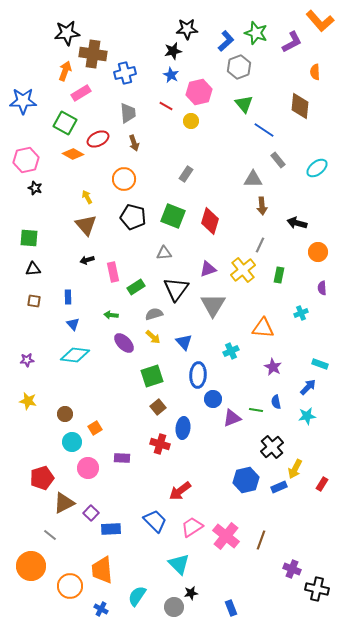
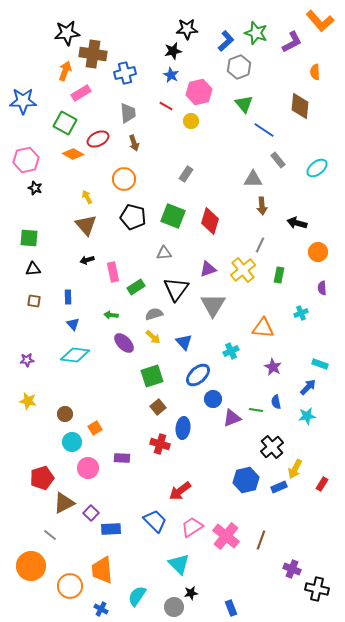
blue ellipse at (198, 375): rotated 45 degrees clockwise
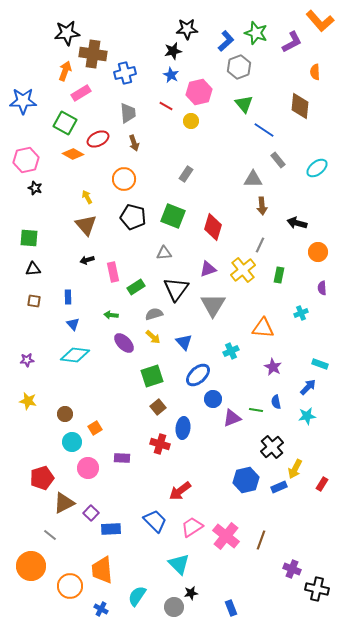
red diamond at (210, 221): moved 3 px right, 6 px down
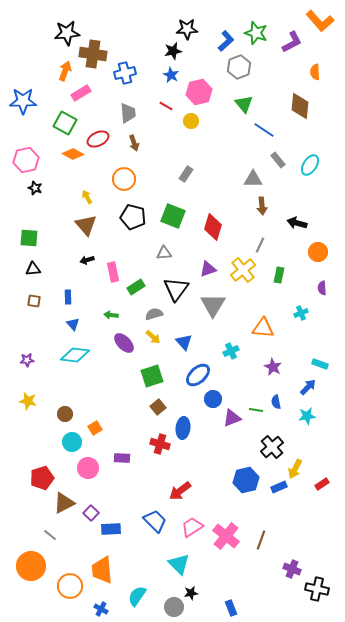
cyan ellipse at (317, 168): moved 7 px left, 3 px up; rotated 20 degrees counterclockwise
red rectangle at (322, 484): rotated 24 degrees clockwise
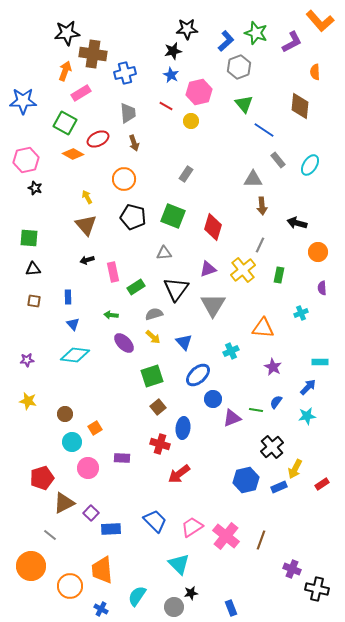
cyan rectangle at (320, 364): moved 2 px up; rotated 21 degrees counterclockwise
blue semicircle at (276, 402): rotated 48 degrees clockwise
red arrow at (180, 491): moved 1 px left, 17 px up
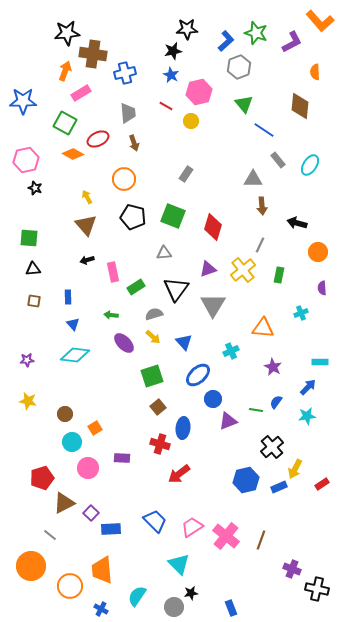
purple triangle at (232, 418): moved 4 px left, 3 px down
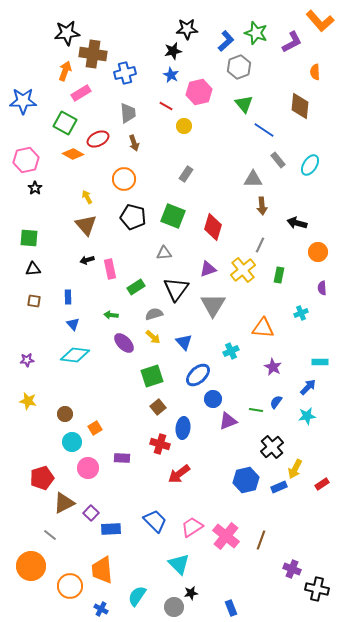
yellow circle at (191, 121): moved 7 px left, 5 px down
black star at (35, 188): rotated 16 degrees clockwise
pink rectangle at (113, 272): moved 3 px left, 3 px up
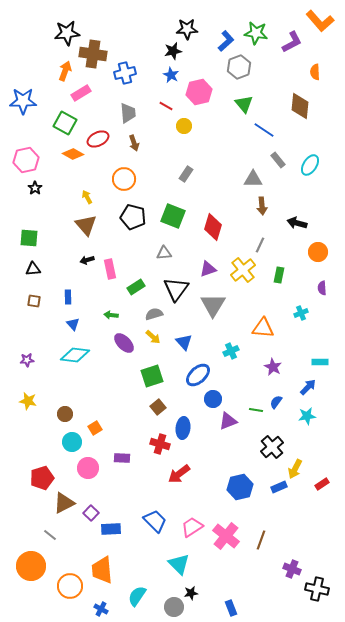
green star at (256, 33): rotated 10 degrees counterclockwise
blue hexagon at (246, 480): moved 6 px left, 7 px down
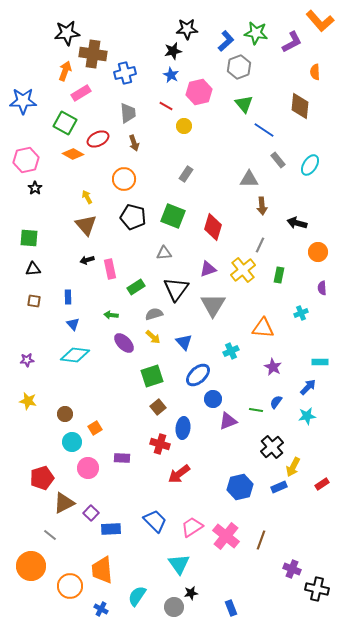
gray triangle at (253, 179): moved 4 px left
yellow arrow at (295, 469): moved 2 px left, 2 px up
cyan triangle at (179, 564): rotated 10 degrees clockwise
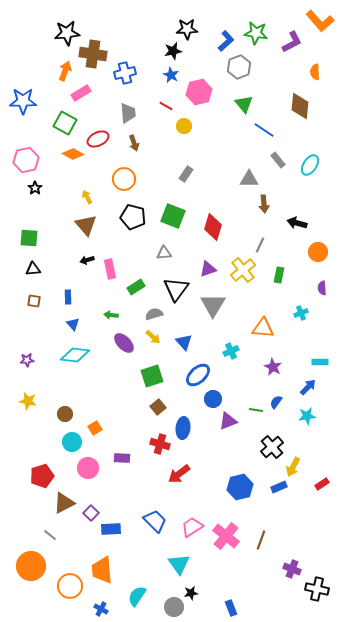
brown arrow at (262, 206): moved 2 px right, 2 px up
red pentagon at (42, 478): moved 2 px up
